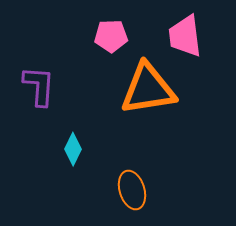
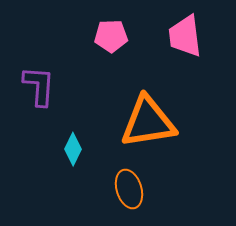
orange triangle: moved 33 px down
orange ellipse: moved 3 px left, 1 px up
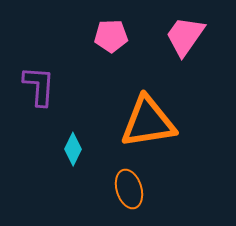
pink trapezoid: rotated 42 degrees clockwise
